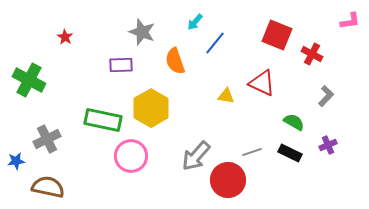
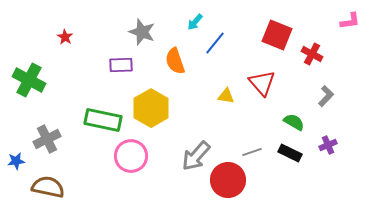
red triangle: rotated 24 degrees clockwise
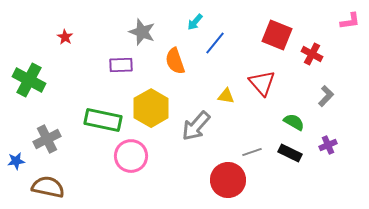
gray arrow: moved 30 px up
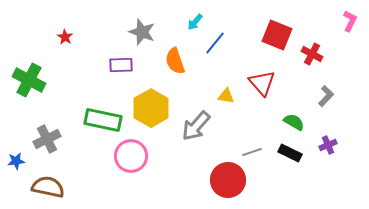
pink L-shape: rotated 55 degrees counterclockwise
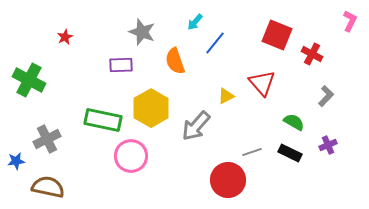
red star: rotated 14 degrees clockwise
yellow triangle: rotated 36 degrees counterclockwise
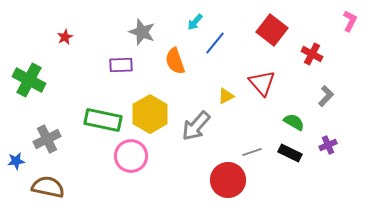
red square: moved 5 px left, 5 px up; rotated 16 degrees clockwise
yellow hexagon: moved 1 px left, 6 px down
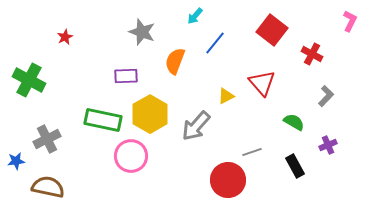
cyan arrow: moved 6 px up
orange semicircle: rotated 40 degrees clockwise
purple rectangle: moved 5 px right, 11 px down
black rectangle: moved 5 px right, 13 px down; rotated 35 degrees clockwise
